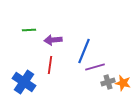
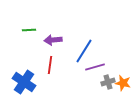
blue line: rotated 10 degrees clockwise
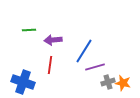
blue cross: moved 1 px left; rotated 15 degrees counterclockwise
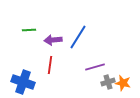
blue line: moved 6 px left, 14 px up
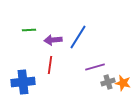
blue cross: rotated 25 degrees counterclockwise
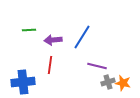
blue line: moved 4 px right
purple line: moved 2 px right, 1 px up; rotated 30 degrees clockwise
